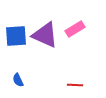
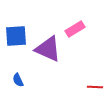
purple triangle: moved 3 px right, 14 px down
red line: moved 20 px right, 2 px down
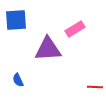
blue square: moved 16 px up
purple triangle: rotated 28 degrees counterclockwise
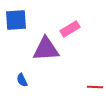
pink rectangle: moved 5 px left
purple triangle: moved 2 px left
blue semicircle: moved 4 px right
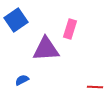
blue square: rotated 30 degrees counterclockwise
pink rectangle: rotated 42 degrees counterclockwise
blue semicircle: rotated 88 degrees clockwise
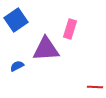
blue semicircle: moved 5 px left, 14 px up
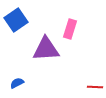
blue semicircle: moved 17 px down
